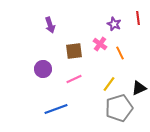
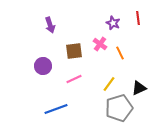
purple star: moved 1 px left, 1 px up
purple circle: moved 3 px up
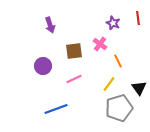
orange line: moved 2 px left, 8 px down
black triangle: rotated 42 degrees counterclockwise
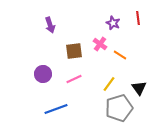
orange line: moved 2 px right, 6 px up; rotated 32 degrees counterclockwise
purple circle: moved 8 px down
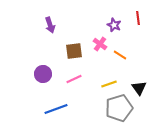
purple star: moved 1 px right, 2 px down
yellow line: rotated 35 degrees clockwise
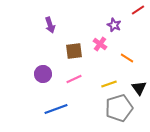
red line: moved 8 px up; rotated 64 degrees clockwise
orange line: moved 7 px right, 3 px down
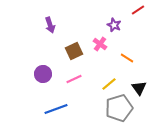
brown square: rotated 18 degrees counterclockwise
yellow line: rotated 21 degrees counterclockwise
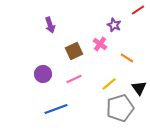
gray pentagon: moved 1 px right
